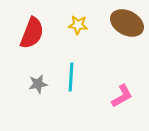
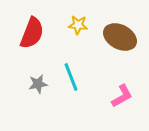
brown ellipse: moved 7 px left, 14 px down
cyan line: rotated 24 degrees counterclockwise
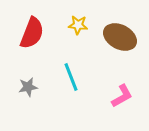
gray star: moved 10 px left, 3 px down
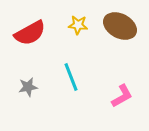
red semicircle: moved 2 px left; rotated 40 degrees clockwise
brown ellipse: moved 11 px up
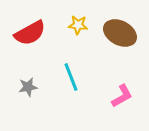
brown ellipse: moved 7 px down
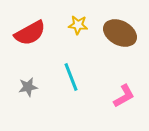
pink L-shape: moved 2 px right
